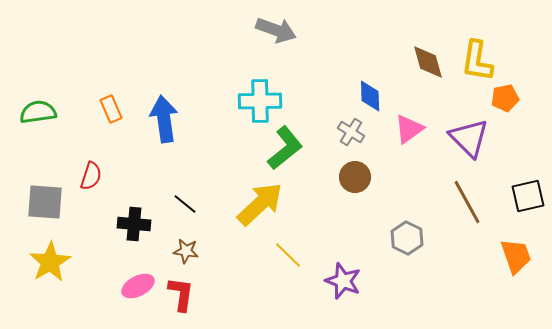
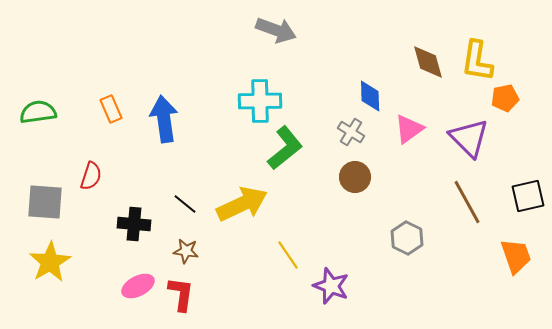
yellow arrow: moved 18 px left; rotated 18 degrees clockwise
yellow line: rotated 12 degrees clockwise
purple star: moved 12 px left, 5 px down
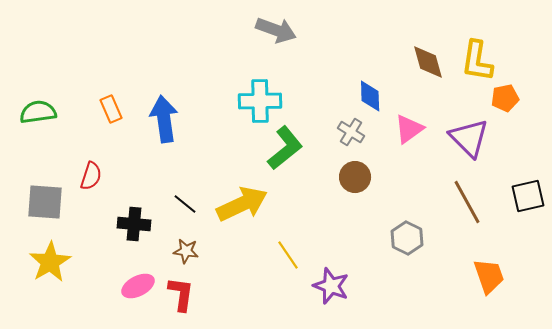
orange trapezoid: moved 27 px left, 20 px down
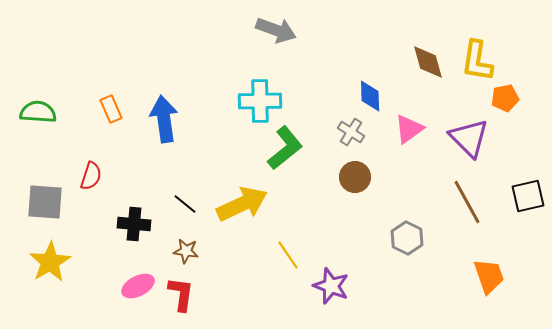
green semicircle: rotated 12 degrees clockwise
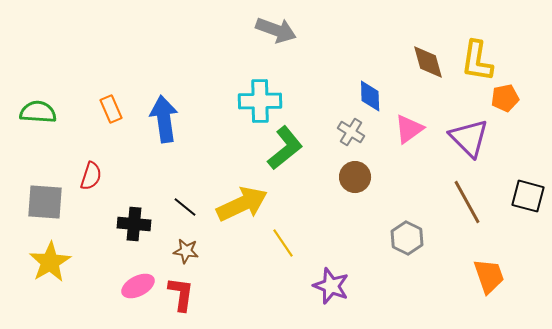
black square: rotated 28 degrees clockwise
black line: moved 3 px down
yellow line: moved 5 px left, 12 px up
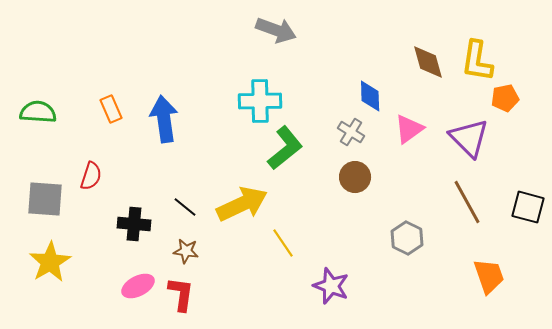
black square: moved 11 px down
gray square: moved 3 px up
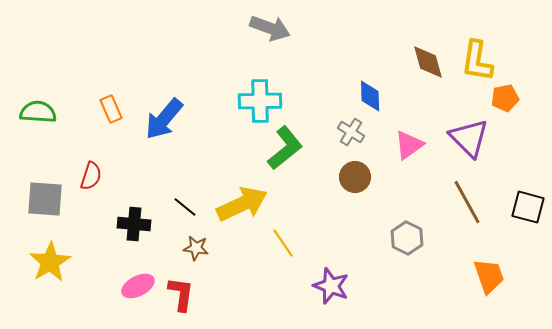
gray arrow: moved 6 px left, 2 px up
blue arrow: rotated 132 degrees counterclockwise
pink triangle: moved 16 px down
brown star: moved 10 px right, 3 px up
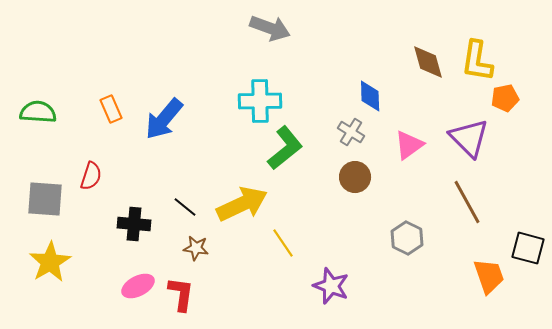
black square: moved 41 px down
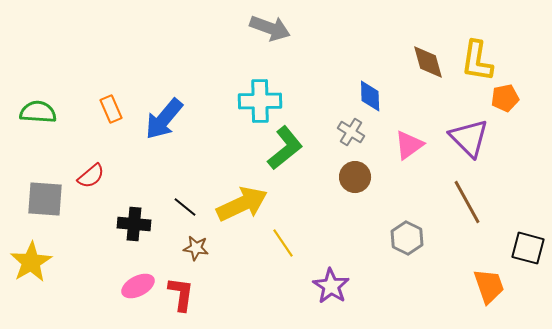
red semicircle: rotated 32 degrees clockwise
yellow star: moved 19 px left
orange trapezoid: moved 10 px down
purple star: rotated 12 degrees clockwise
